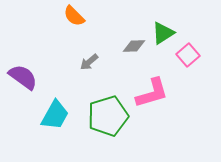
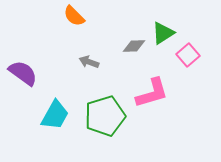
gray arrow: rotated 60 degrees clockwise
purple semicircle: moved 4 px up
green pentagon: moved 3 px left
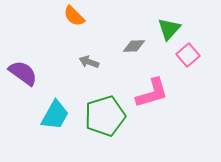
green triangle: moved 6 px right, 4 px up; rotated 15 degrees counterclockwise
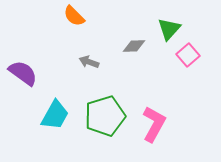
pink L-shape: moved 2 px right, 31 px down; rotated 45 degrees counterclockwise
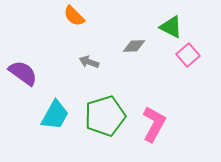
green triangle: moved 2 px right, 2 px up; rotated 45 degrees counterclockwise
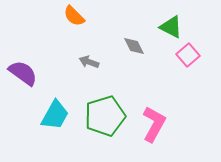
gray diamond: rotated 65 degrees clockwise
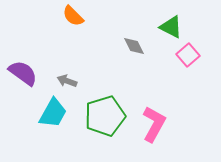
orange semicircle: moved 1 px left
gray arrow: moved 22 px left, 19 px down
cyan trapezoid: moved 2 px left, 2 px up
